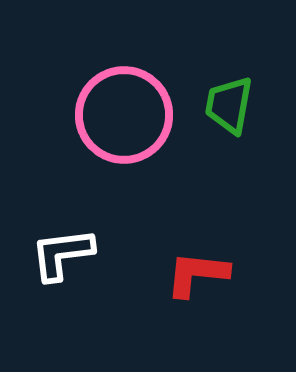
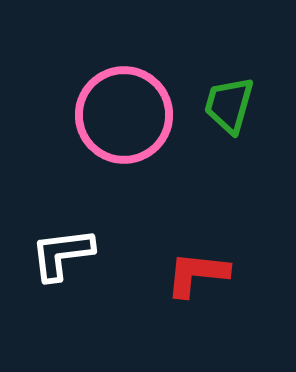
green trapezoid: rotated 6 degrees clockwise
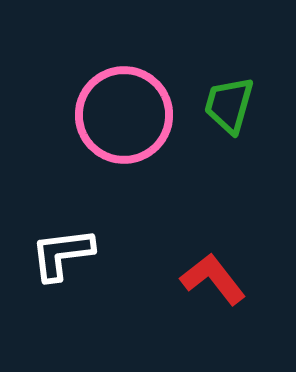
red L-shape: moved 16 px right, 5 px down; rotated 46 degrees clockwise
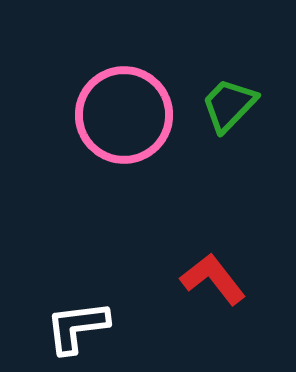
green trapezoid: rotated 28 degrees clockwise
white L-shape: moved 15 px right, 73 px down
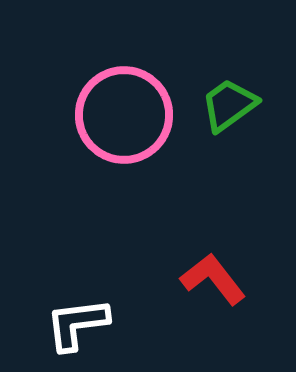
green trapezoid: rotated 10 degrees clockwise
white L-shape: moved 3 px up
